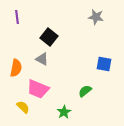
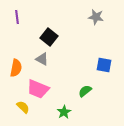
blue square: moved 1 px down
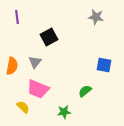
black square: rotated 24 degrees clockwise
gray triangle: moved 7 px left, 3 px down; rotated 40 degrees clockwise
orange semicircle: moved 4 px left, 2 px up
green star: rotated 24 degrees clockwise
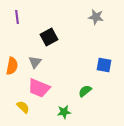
pink trapezoid: moved 1 px right, 1 px up
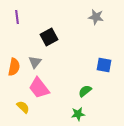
orange semicircle: moved 2 px right, 1 px down
pink trapezoid: rotated 30 degrees clockwise
green star: moved 14 px right, 2 px down
